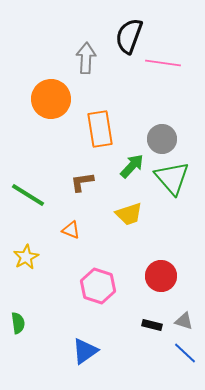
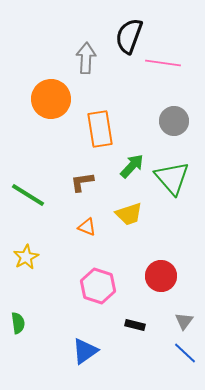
gray circle: moved 12 px right, 18 px up
orange triangle: moved 16 px right, 3 px up
gray triangle: rotated 48 degrees clockwise
black rectangle: moved 17 px left
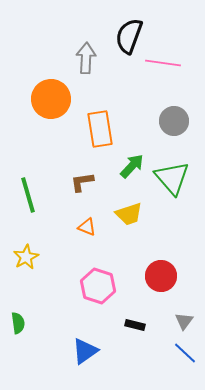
green line: rotated 42 degrees clockwise
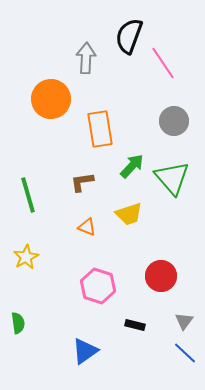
pink line: rotated 48 degrees clockwise
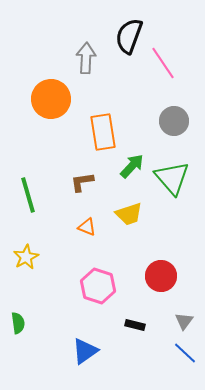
orange rectangle: moved 3 px right, 3 px down
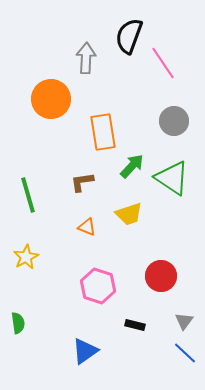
green triangle: rotated 15 degrees counterclockwise
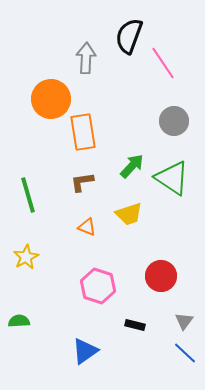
orange rectangle: moved 20 px left
green semicircle: moved 1 px right, 2 px up; rotated 85 degrees counterclockwise
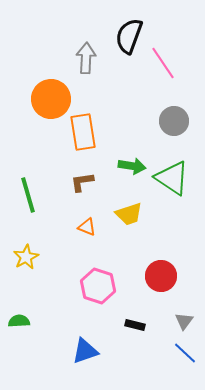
green arrow: rotated 56 degrees clockwise
blue triangle: rotated 16 degrees clockwise
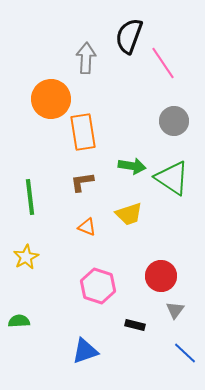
green line: moved 2 px right, 2 px down; rotated 9 degrees clockwise
gray triangle: moved 9 px left, 11 px up
